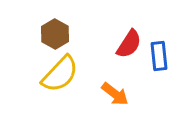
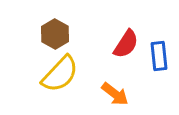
red semicircle: moved 3 px left
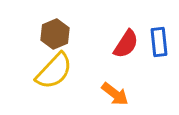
brown hexagon: rotated 8 degrees clockwise
blue rectangle: moved 14 px up
yellow semicircle: moved 6 px left, 3 px up
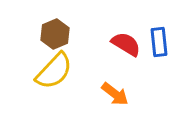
red semicircle: rotated 92 degrees counterclockwise
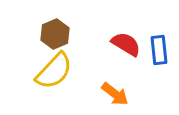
blue rectangle: moved 8 px down
